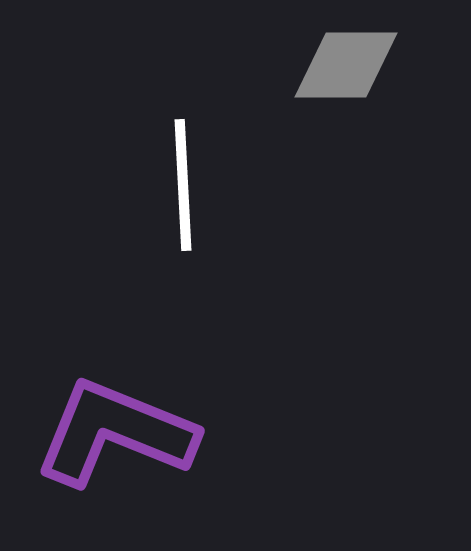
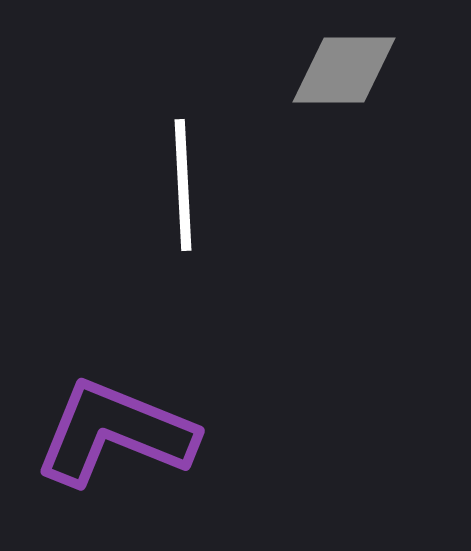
gray diamond: moved 2 px left, 5 px down
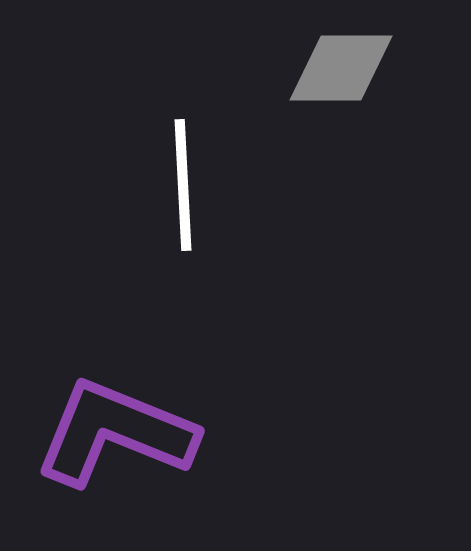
gray diamond: moved 3 px left, 2 px up
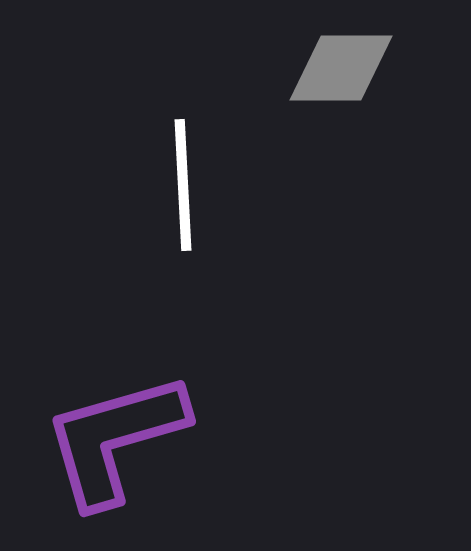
purple L-shape: moved 6 px down; rotated 38 degrees counterclockwise
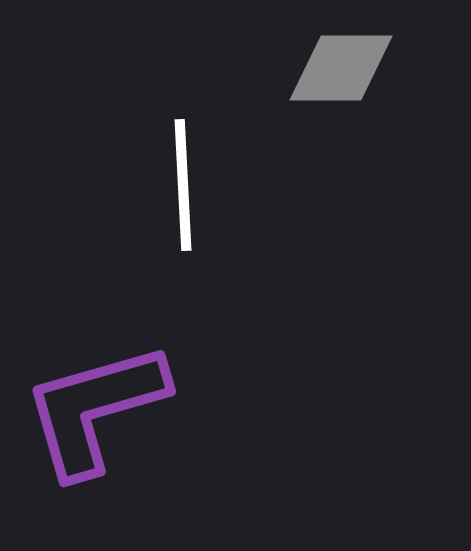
purple L-shape: moved 20 px left, 30 px up
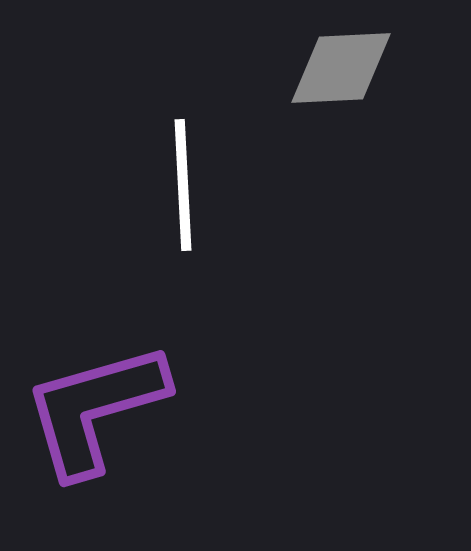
gray diamond: rotated 3 degrees counterclockwise
